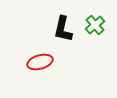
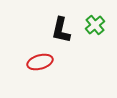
black L-shape: moved 2 px left, 1 px down
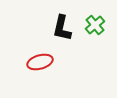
black L-shape: moved 1 px right, 2 px up
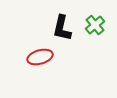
red ellipse: moved 5 px up
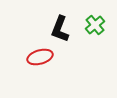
black L-shape: moved 2 px left, 1 px down; rotated 8 degrees clockwise
